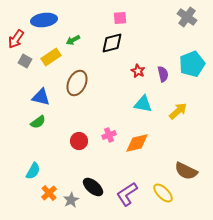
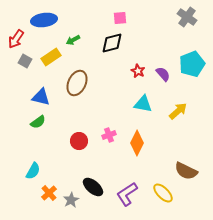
purple semicircle: rotated 28 degrees counterclockwise
orange diamond: rotated 50 degrees counterclockwise
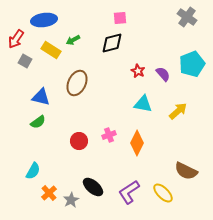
yellow rectangle: moved 7 px up; rotated 66 degrees clockwise
purple L-shape: moved 2 px right, 2 px up
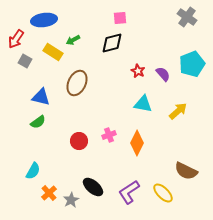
yellow rectangle: moved 2 px right, 2 px down
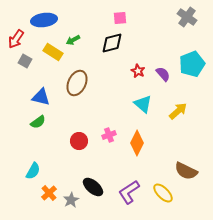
cyan triangle: rotated 30 degrees clockwise
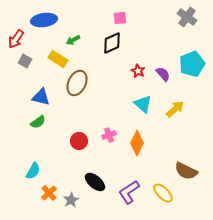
black diamond: rotated 10 degrees counterclockwise
yellow rectangle: moved 5 px right, 7 px down
yellow arrow: moved 3 px left, 2 px up
black ellipse: moved 2 px right, 5 px up
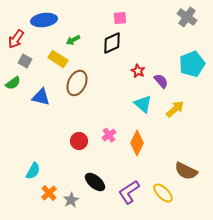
purple semicircle: moved 2 px left, 7 px down
green semicircle: moved 25 px left, 39 px up
pink cross: rotated 16 degrees counterclockwise
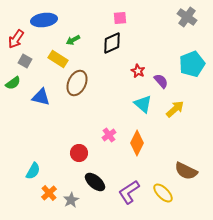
red circle: moved 12 px down
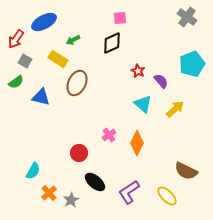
blue ellipse: moved 2 px down; rotated 20 degrees counterclockwise
green semicircle: moved 3 px right, 1 px up
yellow ellipse: moved 4 px right, 3 px down
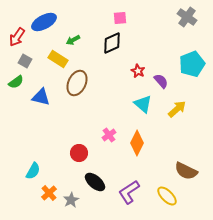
red arrow: moved 1 px right, 2 px up
yellow arrow: moved 2 px right
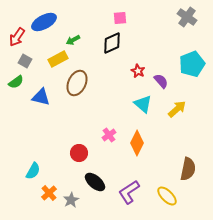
yellow rectangle: rotated 60 degrees counterclockwise
brown semicircle: moved 2 px right, 2 px up; rotated 105 degrees counterclockwise
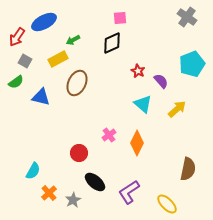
yellow ellipse: moved 8 px down
gray star: moved 2 px right
